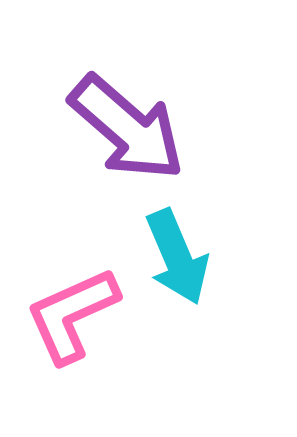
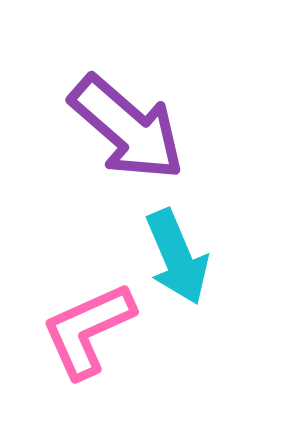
pink L-shape: moved 16 px right, 15 px down
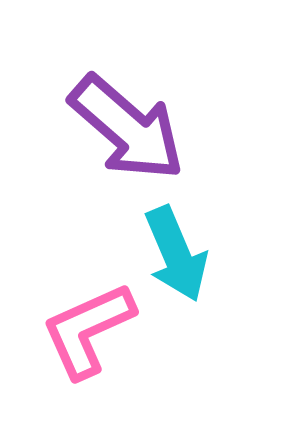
cyan arrow: moved 1 px left, 3 px up
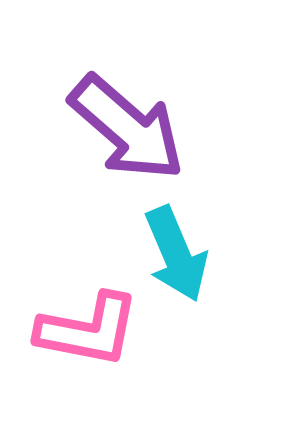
pink L-shape: rotated 145 degrees counterclockwise
